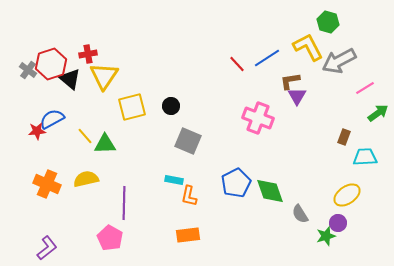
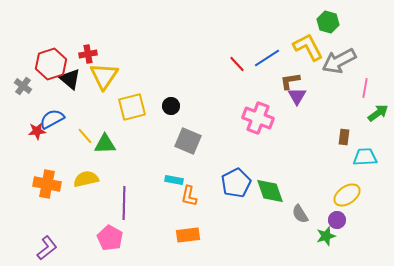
gray cross: moved 5 px left, 16 px down
pink line: rotated 48 degrees counterclockwise
brown rectangle: rotated 14 degrees counterclockwise
orange cross: rotated 12 degrees counterclockwise
purple circle: moved 1 px left, 3 px up
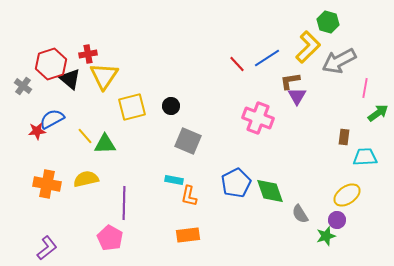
yellow L-shape: rotated 72 degrees clockwise
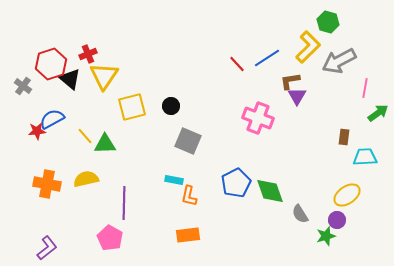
red cross: rotated 12 degrees counterclockwise
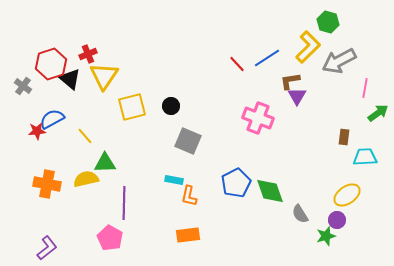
green triangle: moved 19 px down
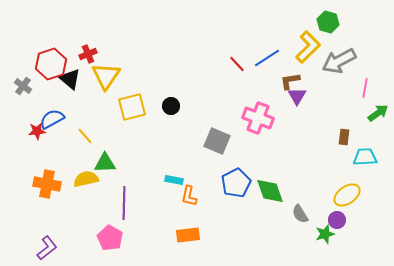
yellow triangle: moved 2 px right
gray square: moved 29 px right
green star: moved 1 px left, 2 px up
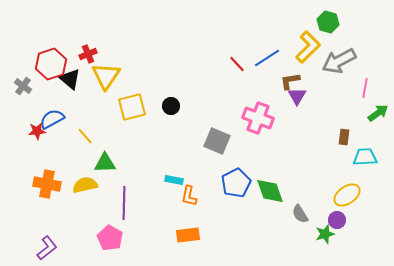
yellow semicircle: moved 1 px left, 6 px down
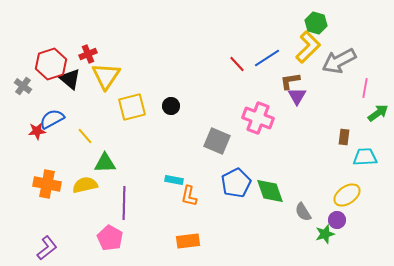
green hexagon: moved 12 px left, 1 px down
gray semicircle: moved 3 px right, 2 px up
orange rectangle: moved 6 px down
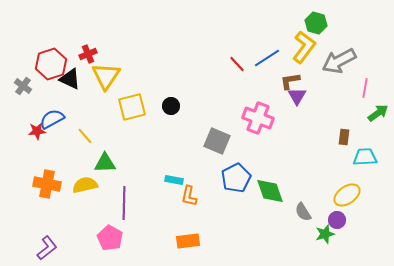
yellow L-shape: moved 4 px left; rotated 8 degrees counterclockwise
black triangle: rotated 15 degrees counterclockwise
blue pentagon: moved 5 px up
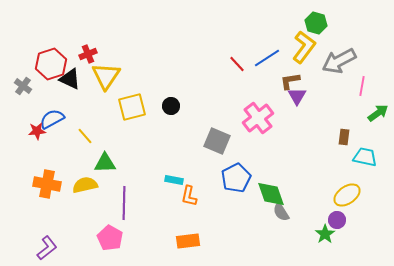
pink line: moved 3 px left, 2 px up
pink cross: rotated 32 degrees clockwise
cyan trapezoid: rotated 15 degrees clockwise
green diamond: moved 1 px right, 3 px down
gray semicircle: moved 22 px left
green star: rotated 18 degrees counterclockwise
